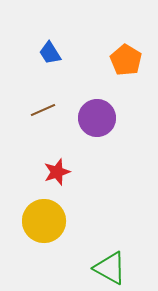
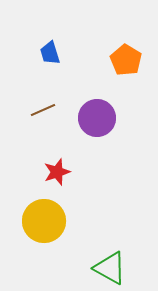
blue trapezoid: rotated 15 degrees clockwise
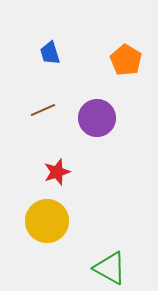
yellow circle: moved 3 px right
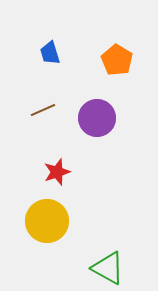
orange pentagon: moved 9 px left
green triangle: moved 2 px left
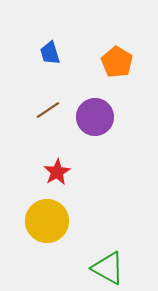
orange pentagon: moved 2 px down
brown line: moved 5 px right; rotated 10 degrees counterclockwise
purple circle: moved 2 px left, 1 px up
red star: rotated 12 degrees counterclockwise
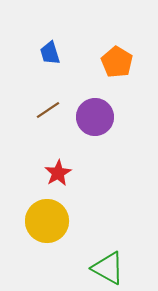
red star: moved 1 px right, 1 px down
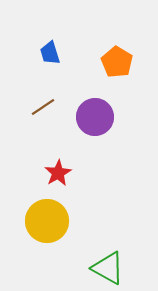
brown line: moved 5 px left, 3 px up
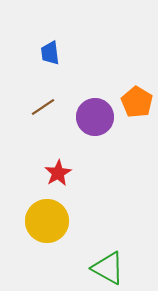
blue trapezoid: rotated 10 degrees clockwise
orange pentagon: moved 20 px right, 40 px down
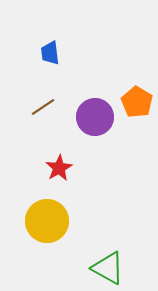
red star: moved 1 px right, 5 px up
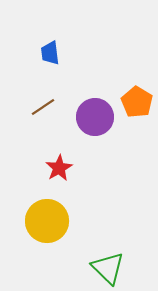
green triangle: rotated 15 degrees clockwise
